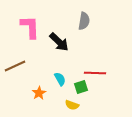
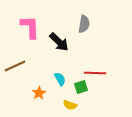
gray semicircle: moved 3 px down
yellow semicircle: moved 2 px left
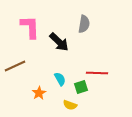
red line: moved 2 px right
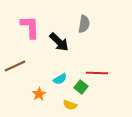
cyan semicircle: rotated 88 degrees clockwise
green square: rotated 32 degrees counterclockwise
orange star: moved 1 px down
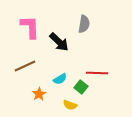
brown line: moved 10 px right
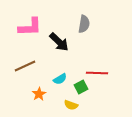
pink L-shape: rotated 90 degrees clockwise
green square: rotated 24 degrees clockwise
yellow semicircle: moved 1 px right
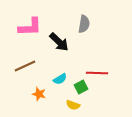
orange star: rotated 24 degrees counterclockwise
yellow semicircle: moved 2 px right
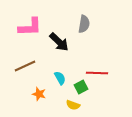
cyan semicircle: moved 1 px up; rotated 88 degrees counterclockwise
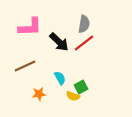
red line: moved 13 px left, 30 px up; rotated 40 degrees counterclockwise
orange star: rotated 24 degrees counterclockwise
yellow semicircle: moved 9 px up
